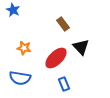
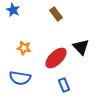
brown rectangle: moved 7 px left, 10 px up
blue rectangle: moved 1 px down
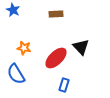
brown rectangle: rotated 56 degrees counterclockwise
blue semicircle: moved 4 px left, 4 px up; rotated 50 degrees clockwise
blue rectangle: rotated 40 degrees clockwise
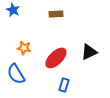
black triangle: moved 8 px right, 5 px down; rotated 48 degrees clockwise
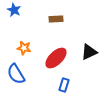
blue star: moved 1 px right
brown rectangle: moved 5 px down
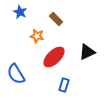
blue star: moved 6 px right, 2 px down
brown rectangle: rotated 48 degrees clockwise
orange star: moved 13 px right, 12 px up
black triangle: moved 2 px left
red ellipse: moved 2 px left, 1 px up
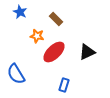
red ellipse: moved 5 px up
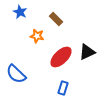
red ellipse: moved 7 px right, 5 px down
blue semicircle: rotated 15 degrees counterclockwise
blue rectangle: moved 1 px left, 3 px down
